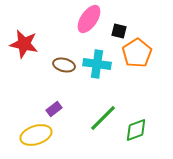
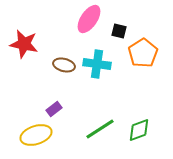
orange pentagon: moved 6 px right
green line: moved 3 px left, 11 px down; rotated 12 degrees clockwise
green diamond: moved 3 px right
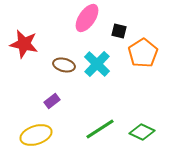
pink ellipse: moved 2 px left, 1 px up
cyan cross: rotated 36 degrees clockwise
purple rectangle: moved 2 px left, 8 px up
green diamond: moved 3 px right, 2 px down; rotated 45 degrees clockwise
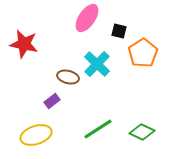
brown ellipse: moved 4 px right, 12 px down
green line: moved 2 px left
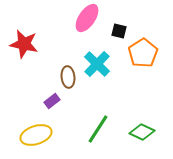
brown ellipse: rotated 70 degrees clockwise
green line: rotated 24 degrees counterclockwise
